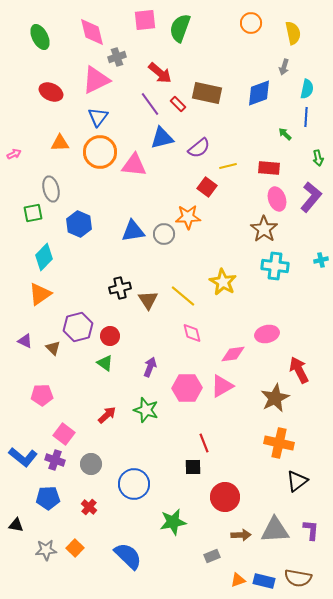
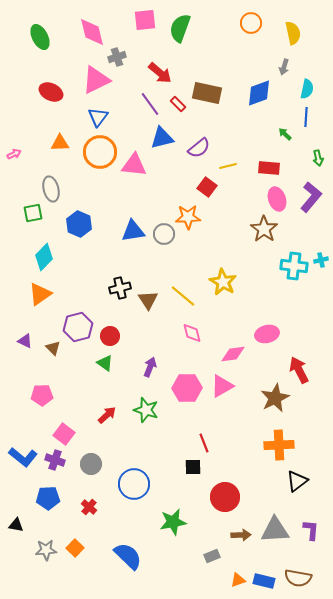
cyan cross at (275, 266): moved 19 px right
orange cross at (279, 443): moved 2 px down; rotated 16 degrees counterclockwise
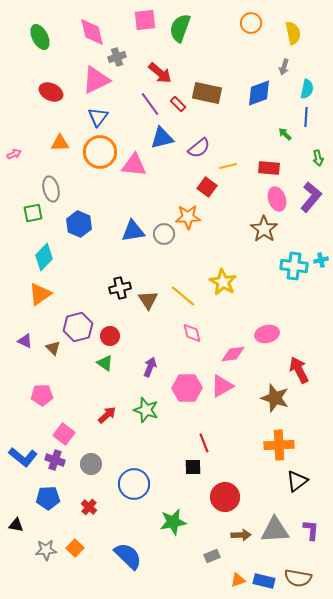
brown star at (275, 398): rotated 28 degrees counterclockwise
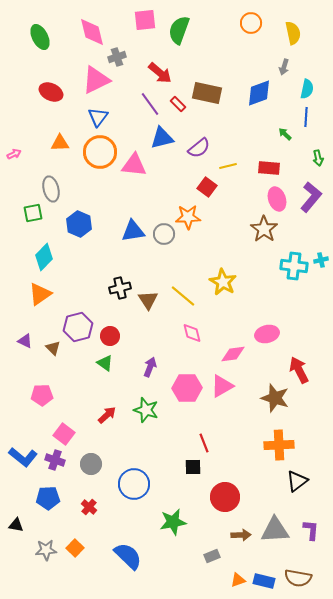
green semicircle at (180, 28): moved 1 px left, 2 px down
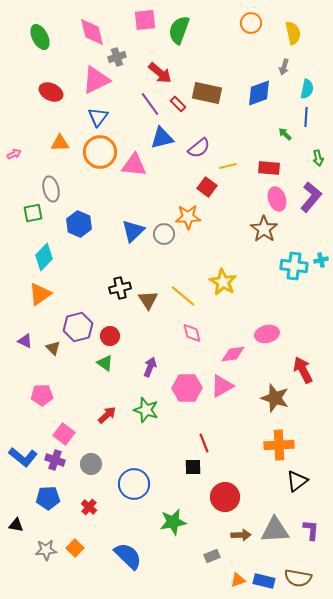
blue triangle at (133, 231): rotated 35 degrees counterclockwise
red arrow at (299, 370): moved 4 px right
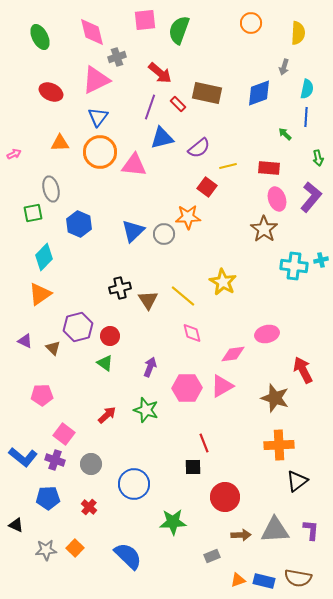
yellow semicircle at (293, 33): moved 5 px right; rotated 15 degrees clockwise
purple line at (150, 104): moved 3 px down; rotated 55 degrees clockwise
green star at (173, 522): rotated 8 degrees clockwise
black triangle at (16, 525): rotated 14 degrees clockwise
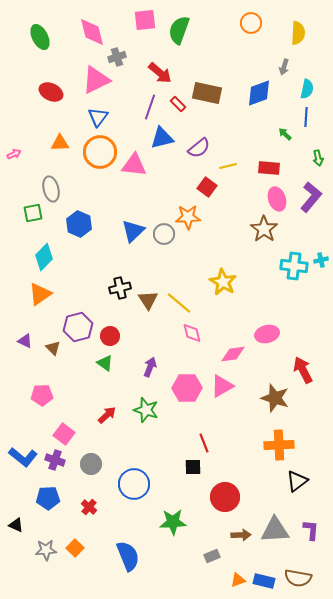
yellow line at (183, 296): moved 4 px left, 7 px down
blue semicircle at (128, 556): rotated 24 degrees clockwise
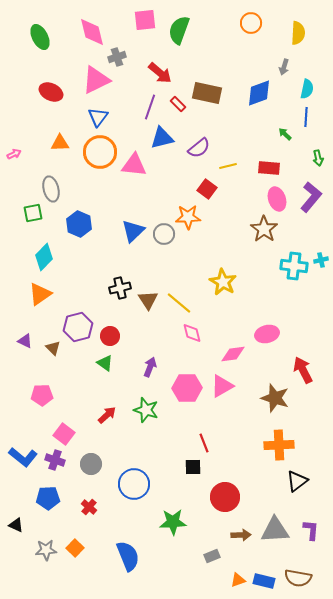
red square at (207, 187): moved 2 px down
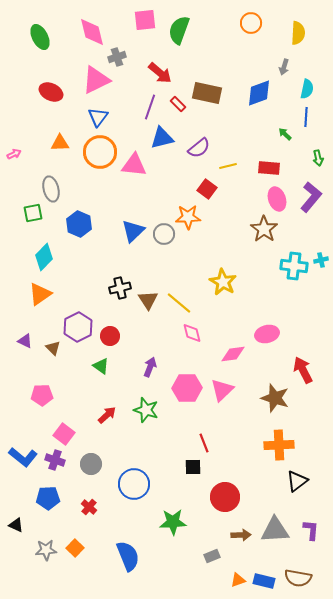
purple hexagon at (78, 327): rotated 12 degrees counterclockwise
green triangle at (105, 363): moved 4 px left, 3 px down
pink triangle at (222, 386): moved 4 px down; rotated 15 degrees counterclockwise
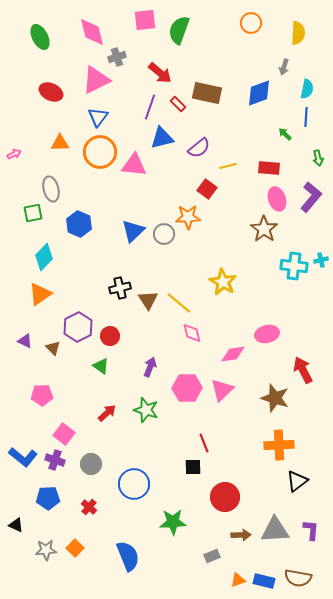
red arrow at (107, 415): moved 2 px up
